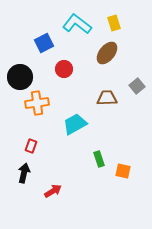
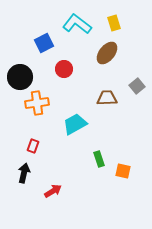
red rectangle: moved 2 px right
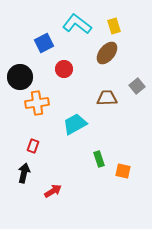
yellow rectangle: moved 3 px down
